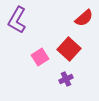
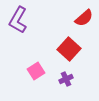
purple L-shape: moved 1 px right
pink square: moved 4 px left, 14 px down
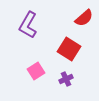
purple L-shape: moved 10 px right, 5 px down
red square: rotated 10 degrees counterclockwise
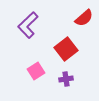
purple L-shape: rotated 16 degrees clockwise
red square: moved 3 px left; rotated 20 degrees clockwise
purple cross: rotated 16 degrees clockwise
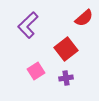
purple cross: moved 1 px up
